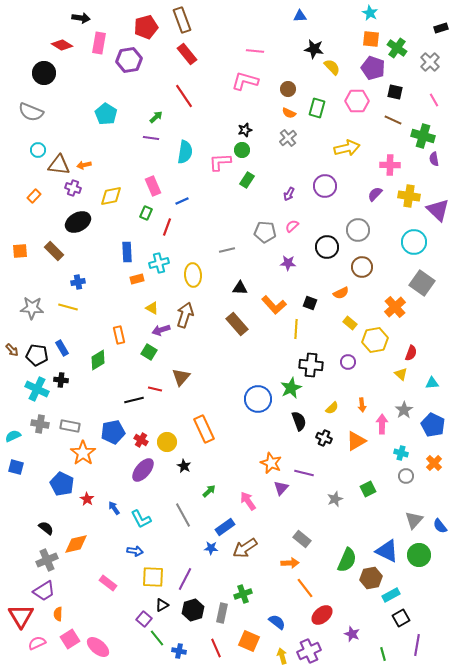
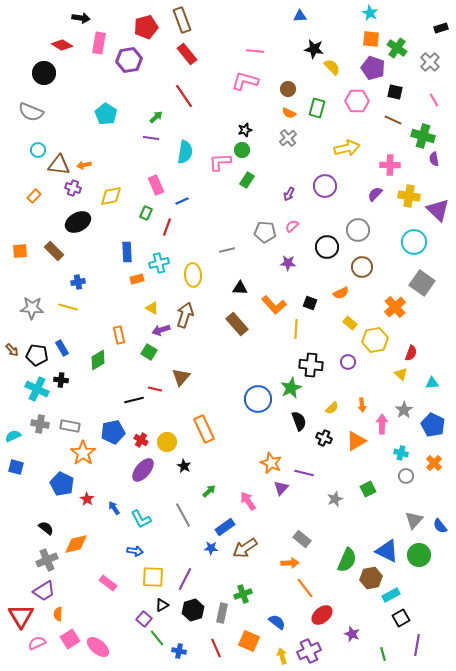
pink rectangle at (153, 186): moved 3 px right, 1 px up
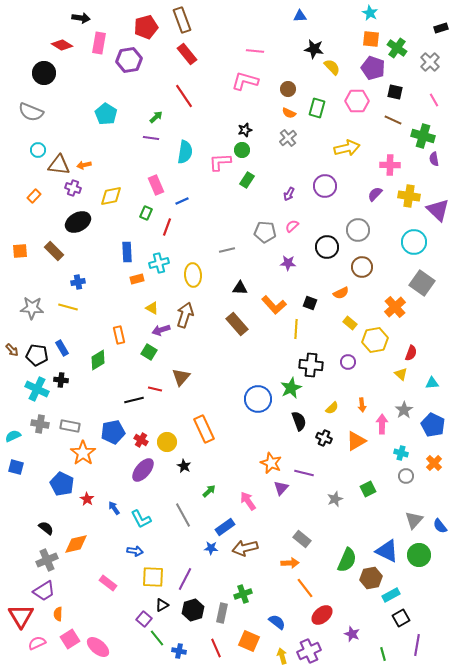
brown arrow at (245, 548): rotated 20 degrees clockwise
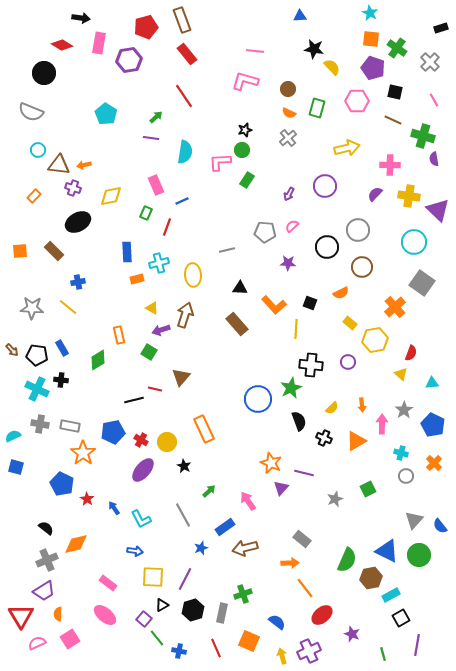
yellow line at (68, 307): rotated 24 degrees clockwise
blue star at (211, 548): moved 10 px left; rotated 24 degrees counterclockwise
pink ellipse at (98, 647): moved 7 px right, 32 px up
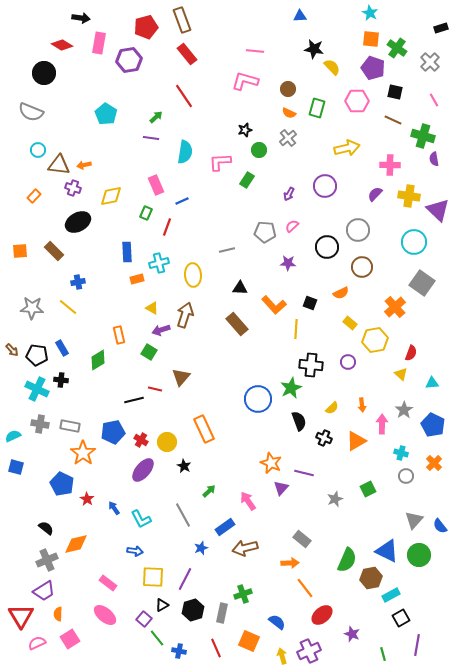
green circle at (242, 150): moved 17 px right
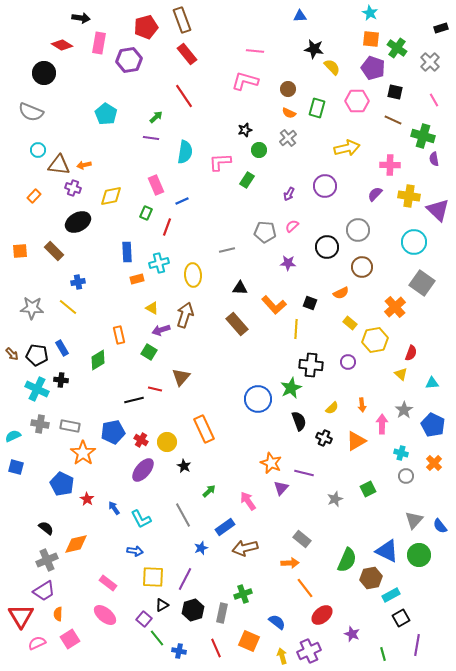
brown arrow at (12, 350): moved 4 px down
